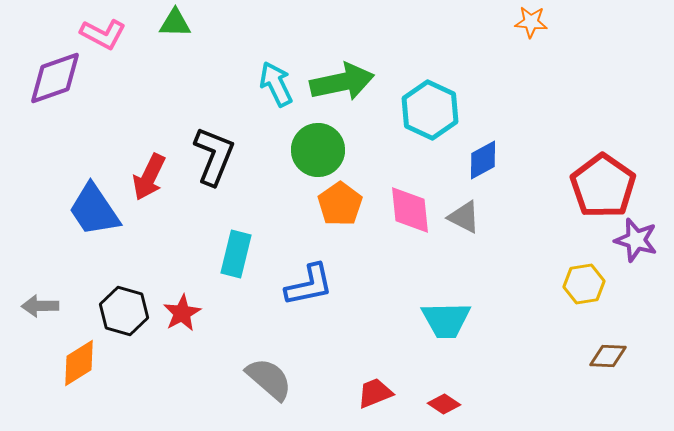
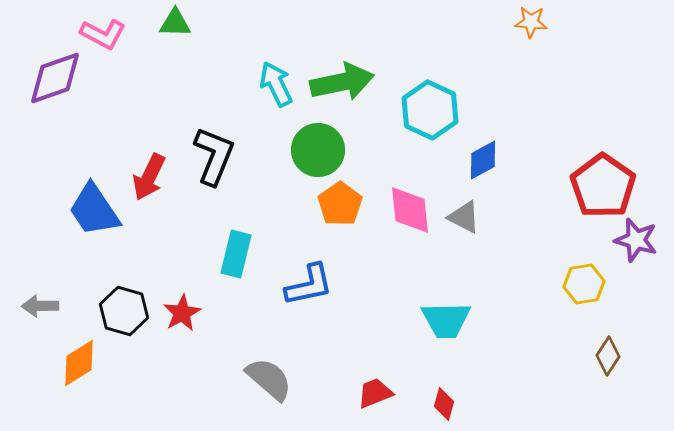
brown diamond: rotated 60 degrees counterclockwise
red diamond: rotated 72 degrees clockwise
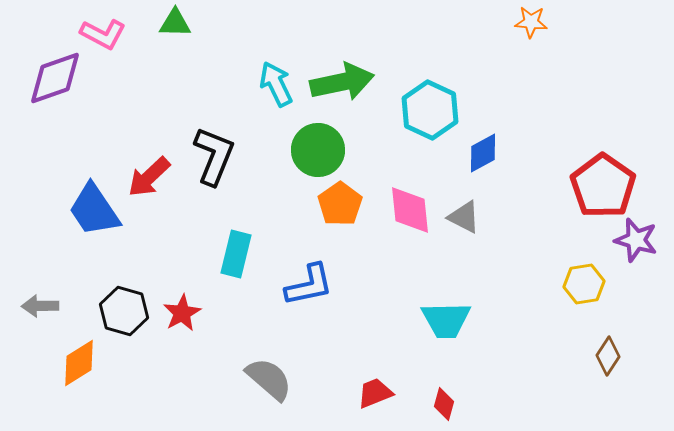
blue diamond: moved 7 px up
red arrow: rotated 21 degrees clockwise
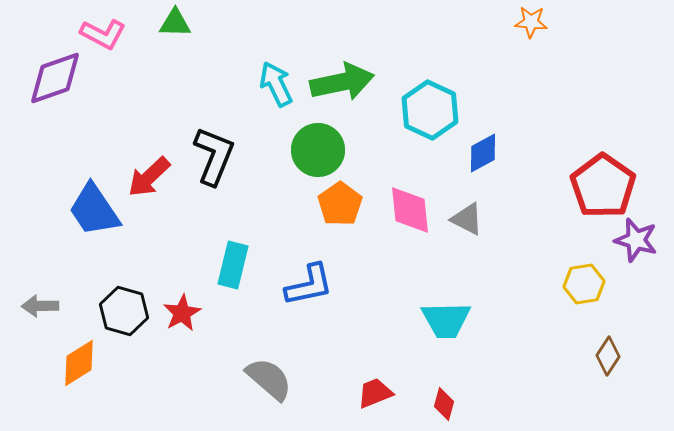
gray triangle: moved 3 px right, 2 px down
cyan rectangle: moved 3 px left, 11 px down
